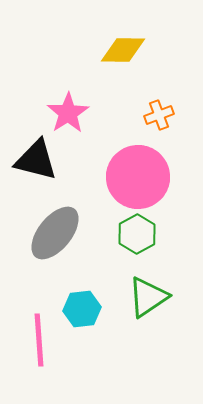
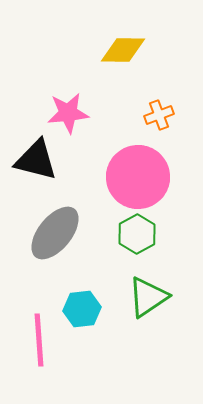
pink star: rotated 27 degrees clockwise
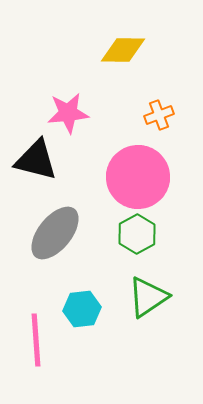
pink line: moved 3 px left
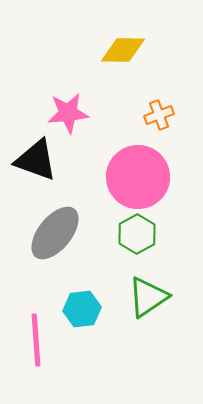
black triangle: rotated 6 degrees clockwise
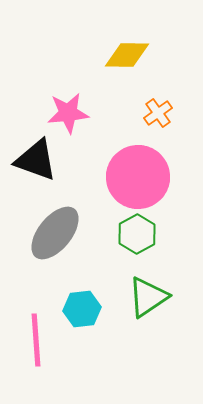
yellow diamond: moved 4 px right, 5 px down
orange cross: moved 1 px left, 2 px up; rotated 16 degrees counterclockwise
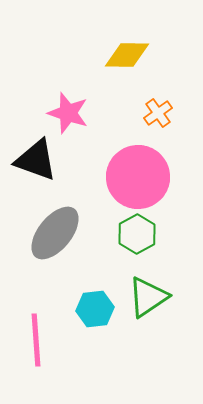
pink star: rotated 24 degrees clockwise
cyan hexagon: moved 13 px right
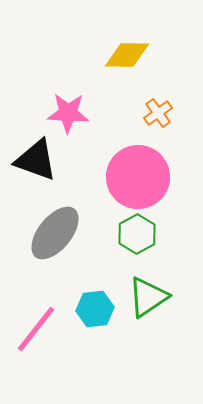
pink star: rotated 15 degrees counterclockwise
pink line: moved 11 px up; rotated 42 degrees clockwise
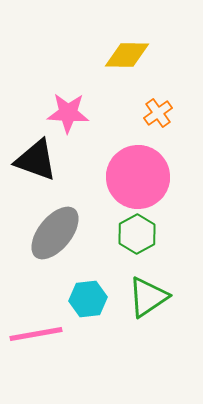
cyan hexagon: moved 7 px left, 10 px up
pink line: moved 5 px down; rotated 42 degrees clockwise
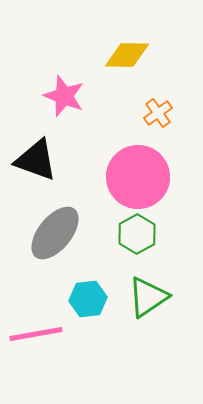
pink star: moved 4 px left, 17 px up; rotated 18 degrees clockwise
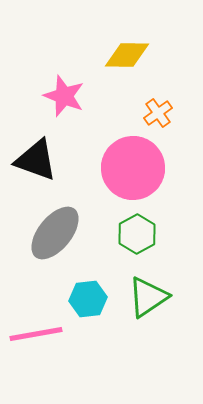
pink circle: moved 5 px left, 9 px up
